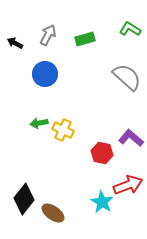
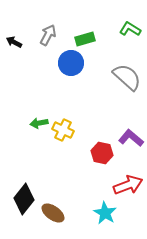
black arrow: moved 1 px left, 1 px up
blue circle: moved 26 px right, 11 px up
cyan star: moved 3 px right, 11 px down
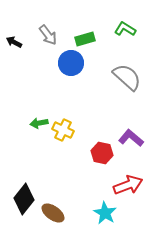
green L-shape: moved 5 px left
gray arrow: rotated 115 degrees clockwise
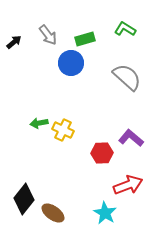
black arrow: rotated 112 degrees clockwise
red hexagon: rotated 15 degrees counterclockwise
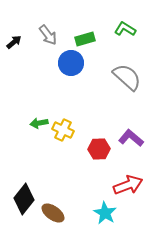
red hexagon: moved 3 px left, 4 px up
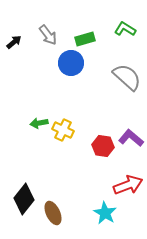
red hexagon: moved 4 px right, 3 px up; rotated 10 degrees clockwise
brown ellipse: rotated 30 degrees clockwise
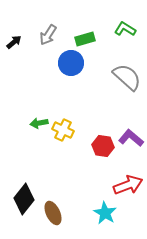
gray arrow: rotated 70 degrees clockwise
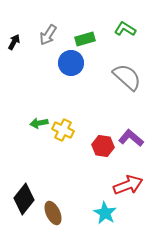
black arrow: rotated 21 degrees counterclockwise
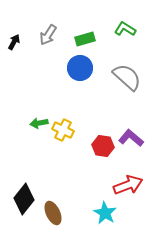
blue circle: moved 9 px right, 5 px down
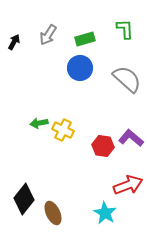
green L-shape: rotated 55 degrees clockwise
gray semicircle: moved 2 px down
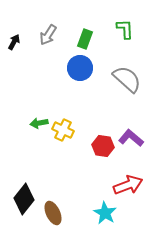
green rectangle: rotated 54 degrees counterclockwise
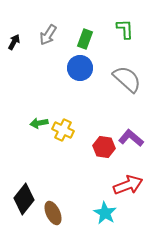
red hexagon: moved 1 px right, 1 px down
